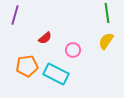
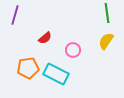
orange pentagon: moved 1 px right, 2 px down
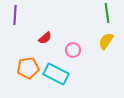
purple line: rotated 12 degrees counterclockwise
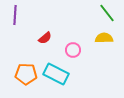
green line: rotated 30 degrees counterclockwise
yellow semicircle: moved 2 px left, 3 px up; rotated 54 degrees clockwise
orange pentagon: moved 2 px left, 6 px down; rotated 10 degrees clockwise
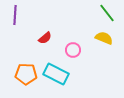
yellow semicircle: rotated 24 degrees clockwise
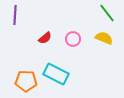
pink circle: moved 11 px up
orange pentagon: moved 7 px down
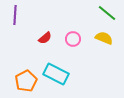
green line: rotated 12 degrees counterclockwise
orange pentagon: rotated 30 degrees counterclockwise
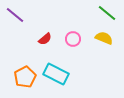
purple line: rotated 54 degrees counterclockwise
red semicircle: moved 1 px down
orange pentagon: moved 1 px left, 4 px up
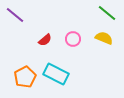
red semicircle: moved 1 px down
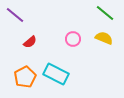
green line: moved 2 px left
red semicircle: moved 15 px left, 2 px down
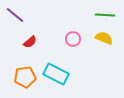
green line: moved 2 px down; rotated 36 degrees counterclockwise
orange pentagon: rotated 20 degrees clockwise
